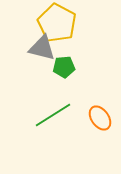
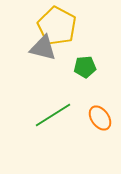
yellow pentagon: moved 3 px down
gray triangle: moved 1 px right
green pentagon: moved 21 px right
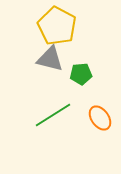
gray triangle: moved 7 px right, 11 px down
green pentagon: moved 4 px left, 7 px down
